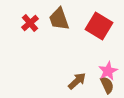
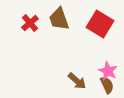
red square: moved 1 px right, 2 px up
pink star: rotated 18 degrees counterclockwise
brown arrow: rotated 84 degrees clockwise
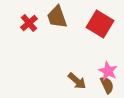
brown trapezoid: moved 2 px left, 2 px up
red cross: moved 1 px left
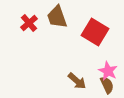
red square: moved 5 px left, 8 px down
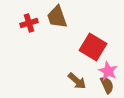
red cross: rotated 24 degrees clockwise
red square: moved 2 px left, 15 px down
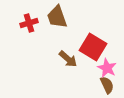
pink star: moved 1 px left, 3 px up
brown arrow: moved 9 px left, 22 px up
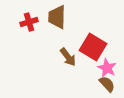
brown trapezoid: rotated 20 degrees clockwise
red cross: moved 1 px up
brown arrow: moved 2 px up; rotated 12 degrees clockwise
brown semicircle: moved 1 px up; rotated 18 degrees counterclockwise
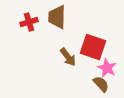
red square: rotated 12 degrees counterclockwise
brown semicircle: moved 6 px left
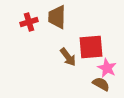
red square: moved 2 px left; rotated 24 degrees counterclockwise
brown semicircle: rotated 18 degrees counterclockwise
